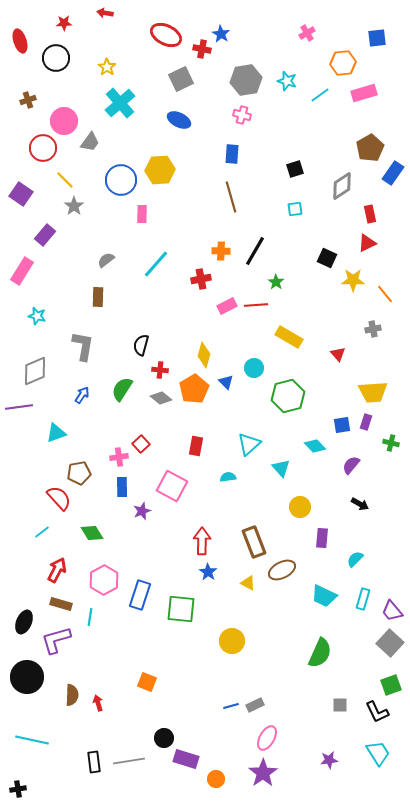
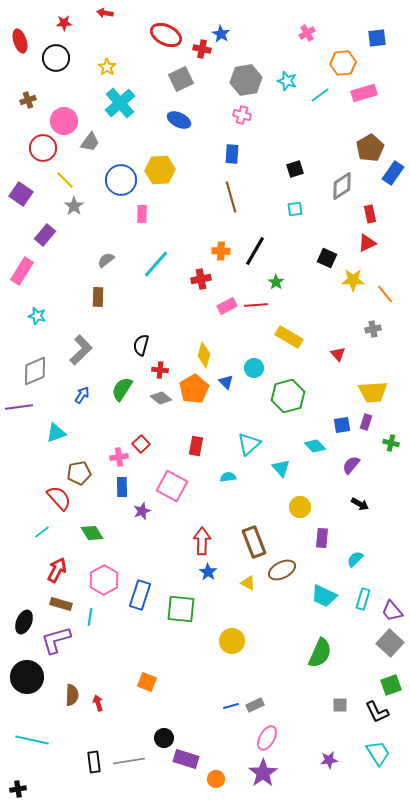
gray L-shape at (83, 346): moved 2 px left, 4 px down; rotated 36 degrees clockwise
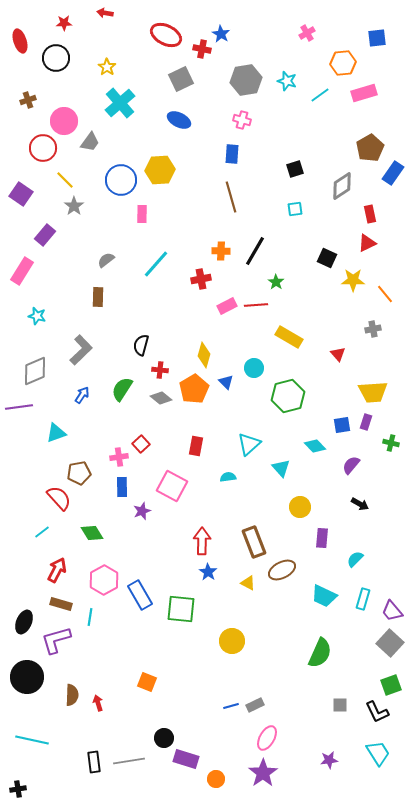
pink cross at (242, 115): moved 5 px down
blue rectangle at (140, 595): rotated 48 degrees counterclockwise
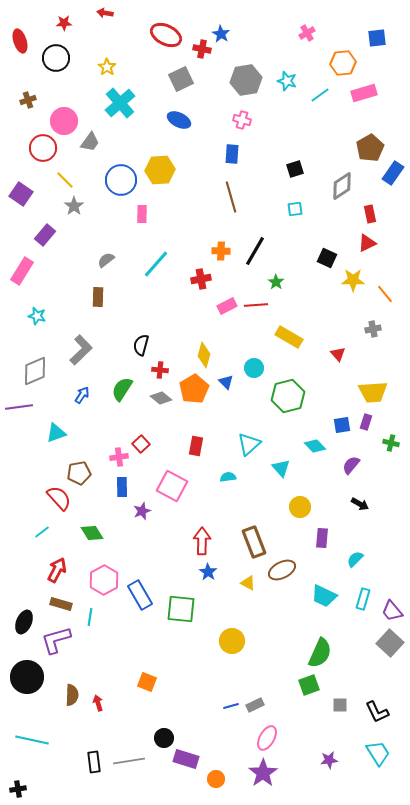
green square at (391, 685): moved 82 px left
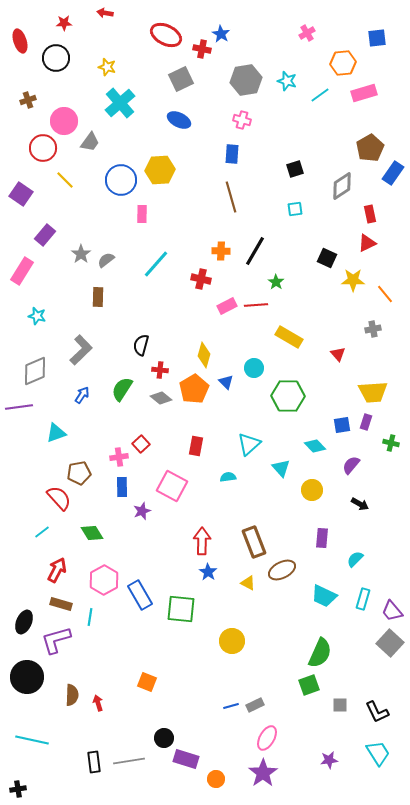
yellow star at (107, 67): rotated 18 degrees counterclockwise
gray star at (74, 206): moved 7 px right, 48 px down
red cross at (201, 279): rotated 24 degrees clockwise
green hexagon at (288, 396): rotated 16 degrees clockwise
yellow circle at (300, 507): moved 12 px right, 17 px up
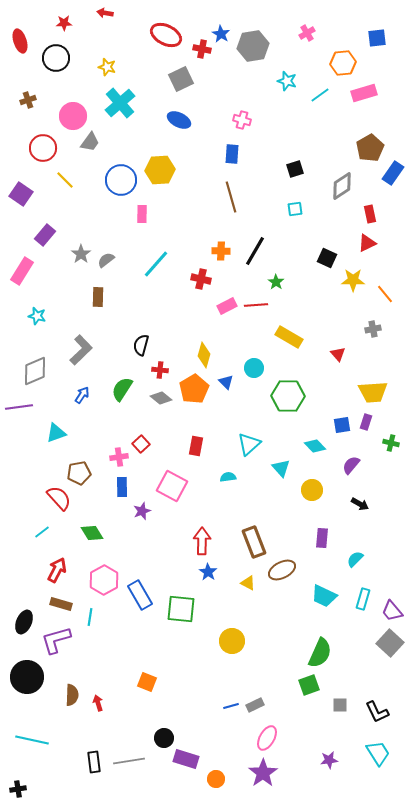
gray hexagon at (246, 80): moved 7 px right, 34 px up
pink circle at (64, 121): moved 9 px right, 5 px up
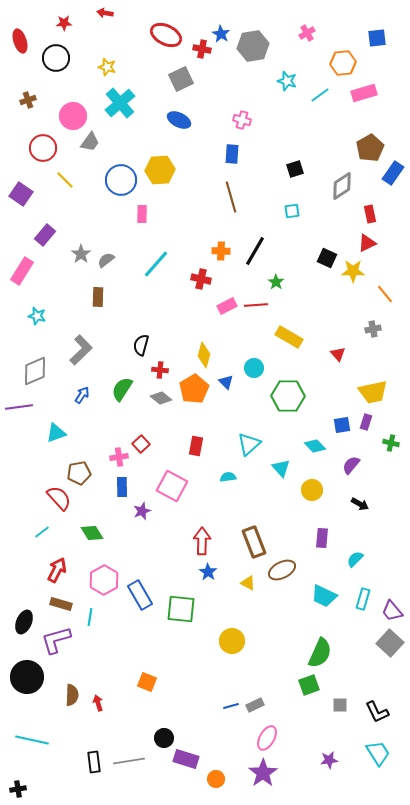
cyan square at (295, 209): moved 3 px left, 2 px down
yellow star at (353, 280): moved 9 px up
yellow trapezoid at (373, 392): rotated 8 degrees counterclockwise
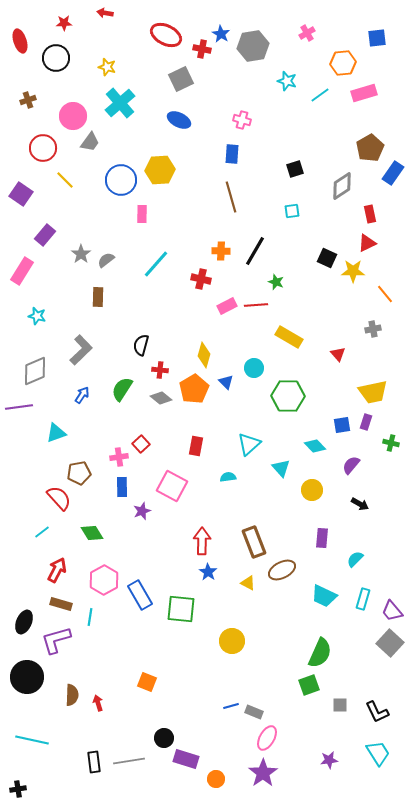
green star at (276, 282): rotated 14 degrees counterclockwise
gray rectangle at (255, 705): moved 1 px left, 7 px down; rotated 48 degrees clockwise
